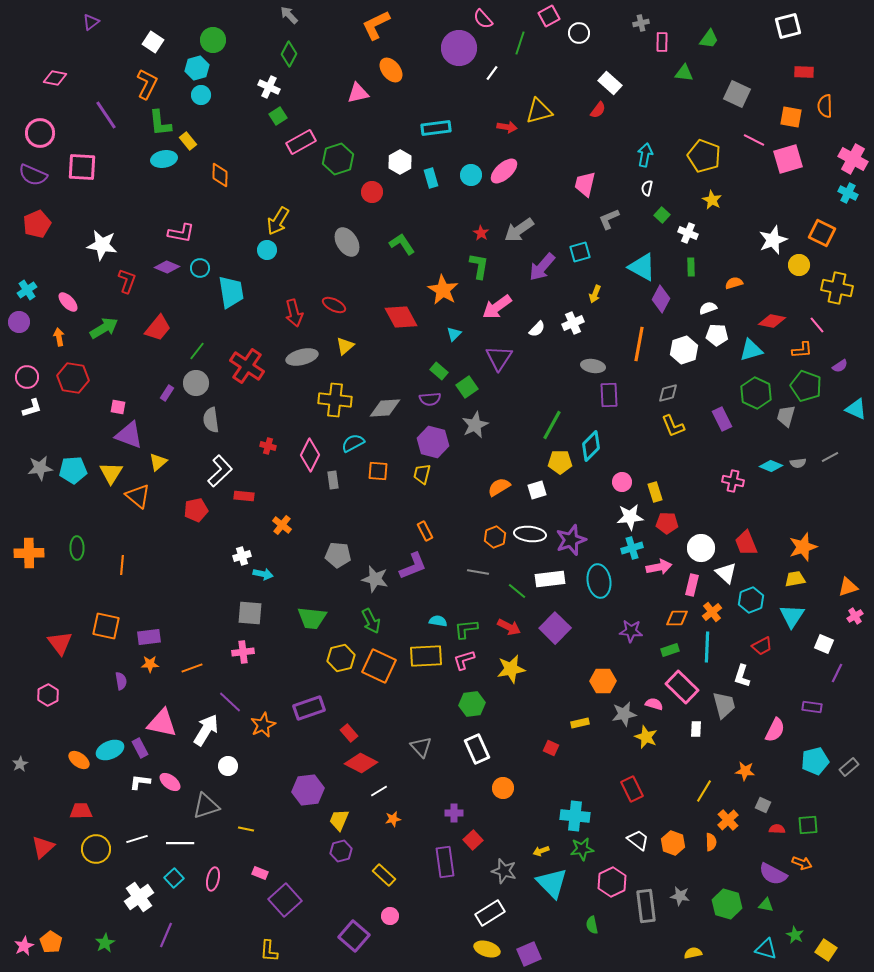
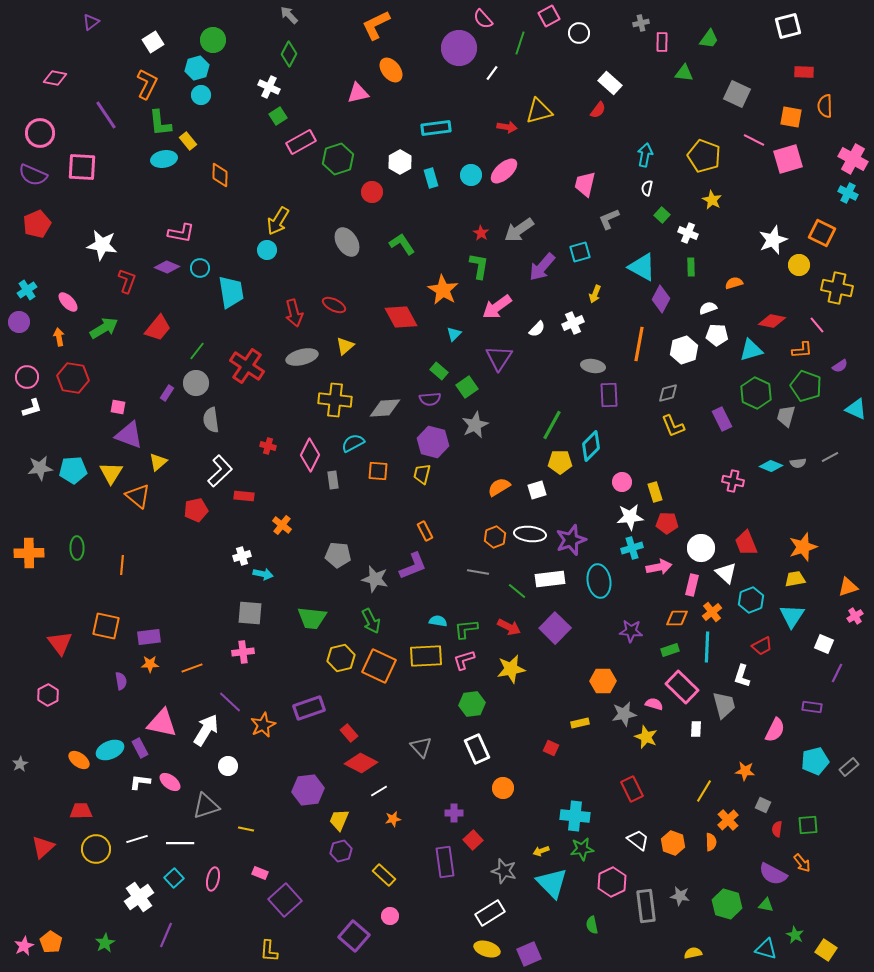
white square at (153, 42): rotated 25 degrees clockwise
red semicircle at (777, 829): rotated 84 degrees counterclockwise
orange arrow at (802, 863): rotated 30 degrees clockwise
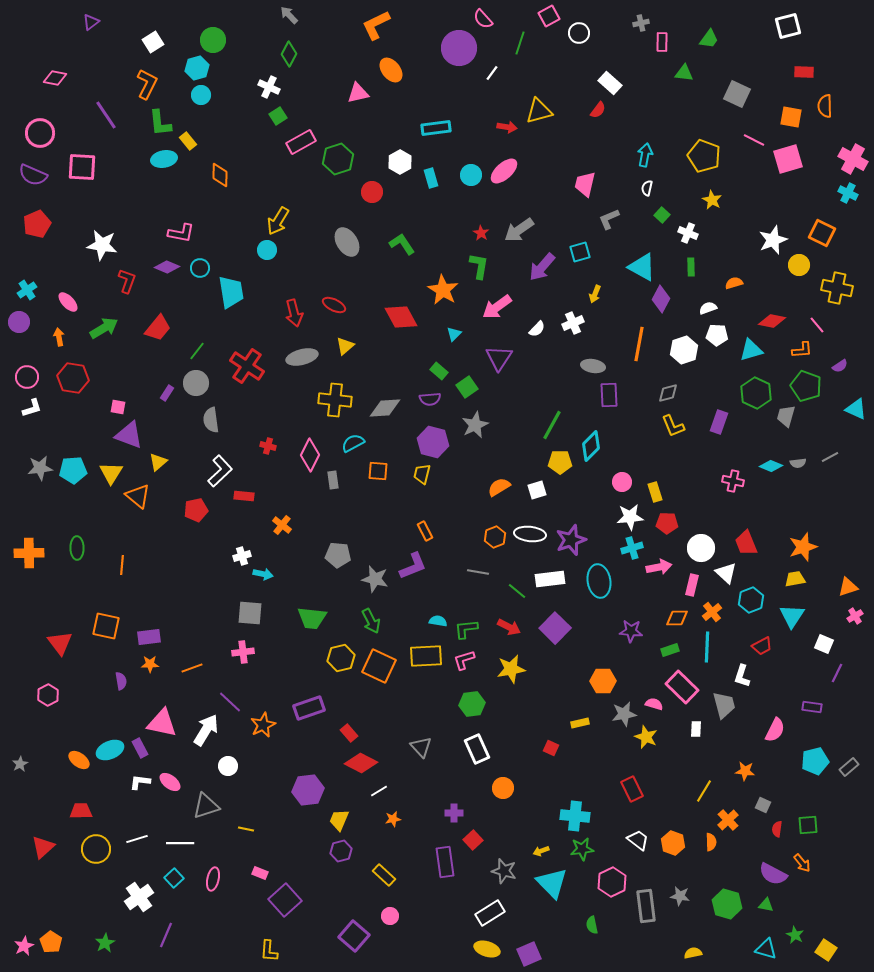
purple rectangle at (722, 419): moved 3 px left, 3 px down; rotated 45 degrees clockwise
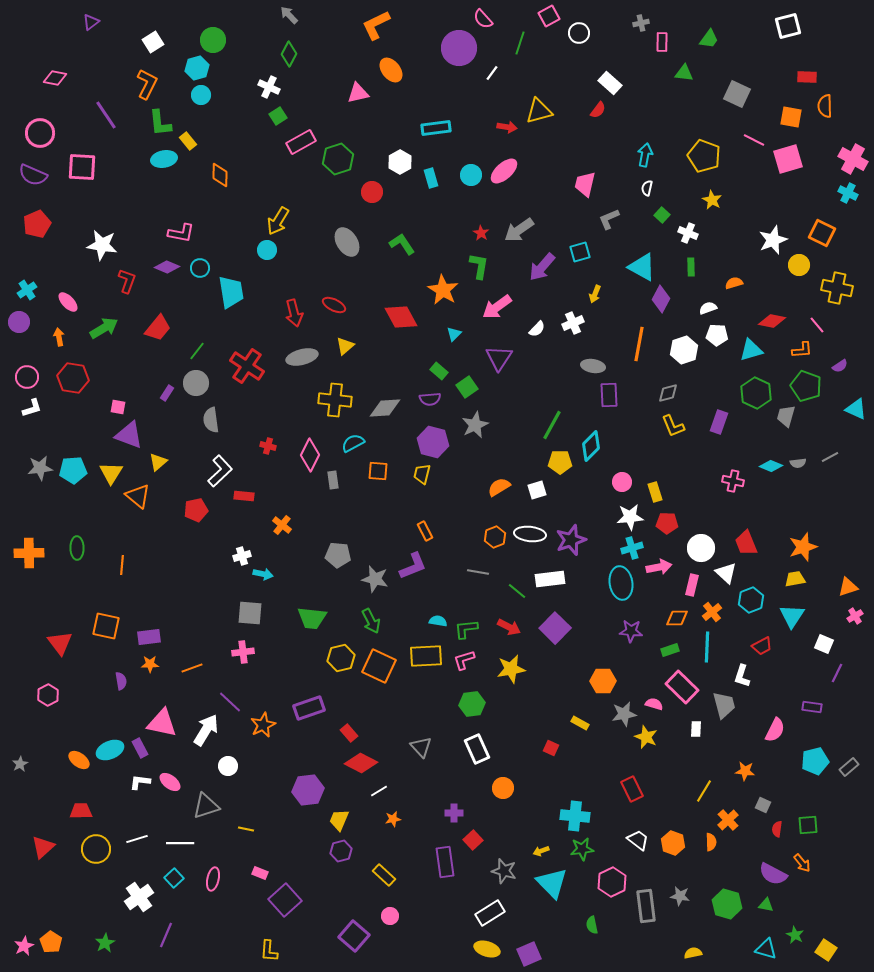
red rectangle at (804, 72): moved 3 px right, 5 px down
cyan ellipse at (599, 581): moved 22 px right, 2 px down
yellow rectangle at (580, 723): rotated 42 degrees clockwise
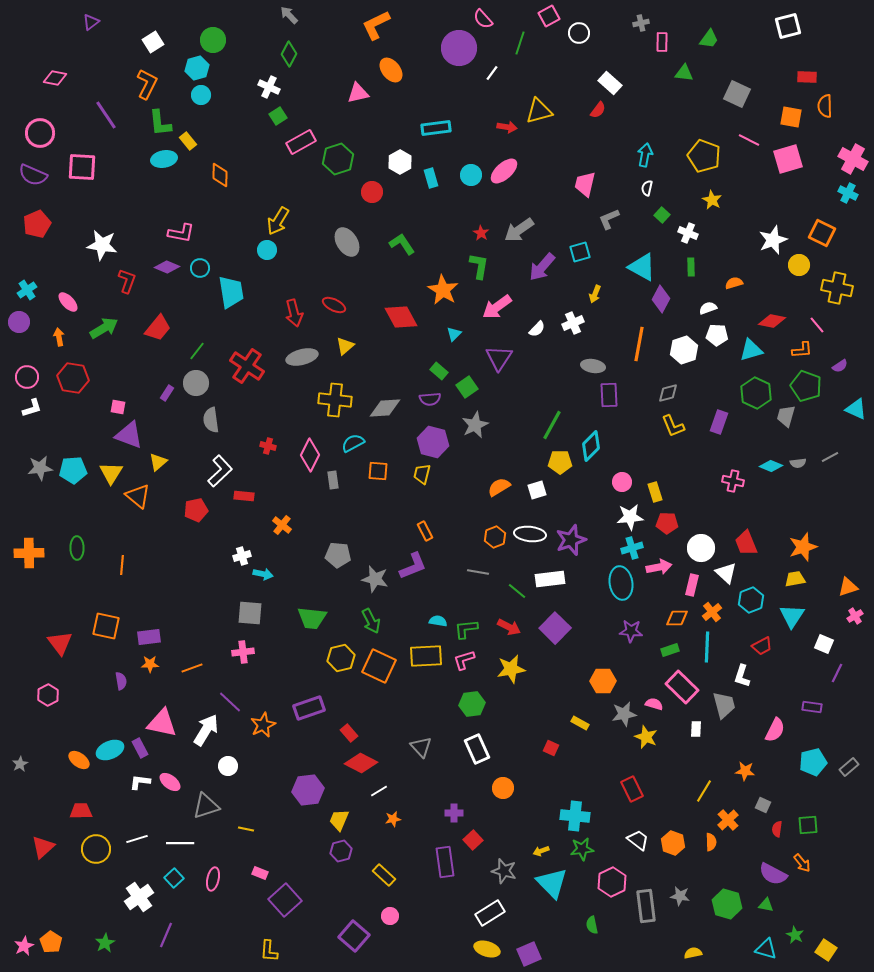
pink line at (754, 140): moved 5 px left
cyan pentagon at (815, 761): moved 2 px left, 1 px down
